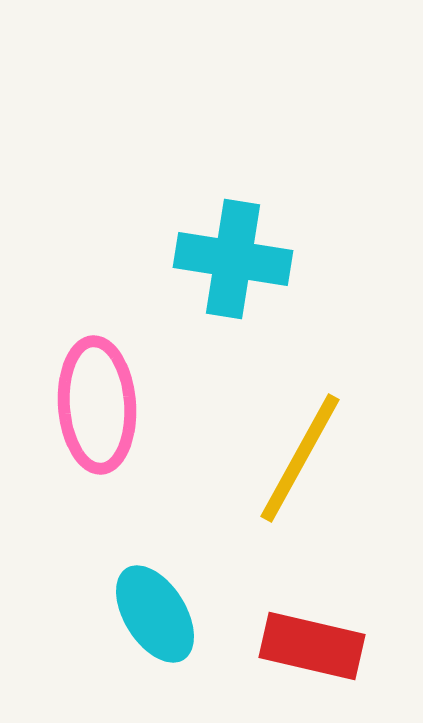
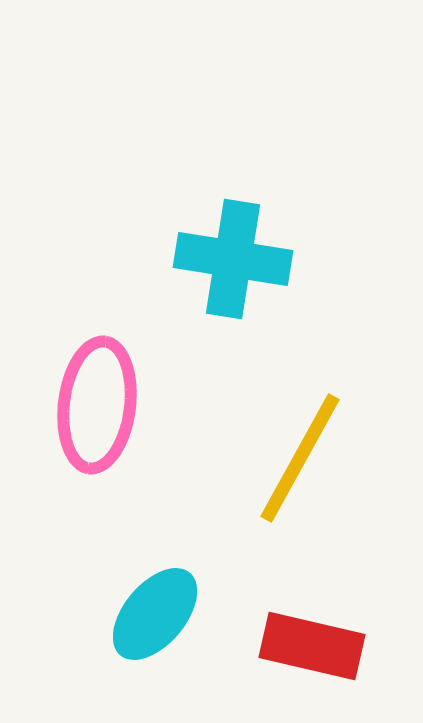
pink ellipse: rotated 11 degrees clockwise
cyan ellipse: rotated 72 degrees clockwise
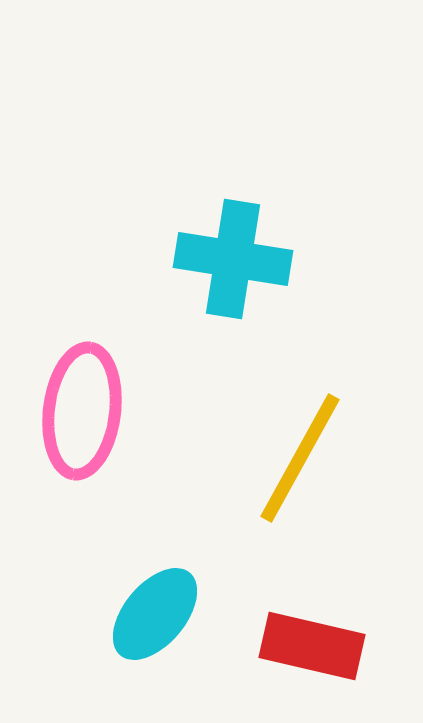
pink ellipse: moved 15 px left, 6 px down
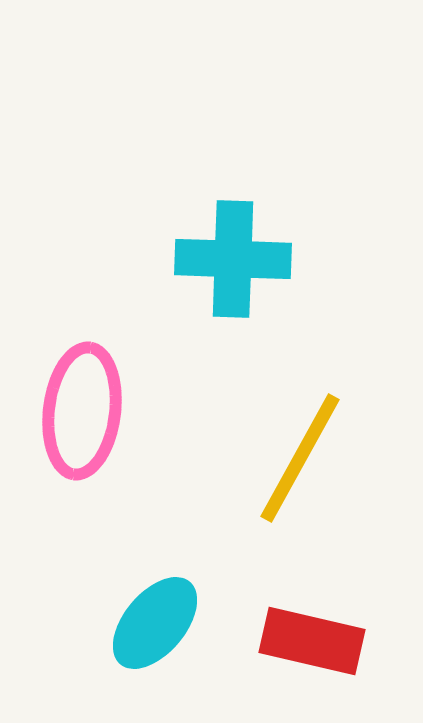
cyan cross: rotated 7 degrees counterclockwise
cyan ellipse: moved 9 px down
red rectangle: moved 5 px up
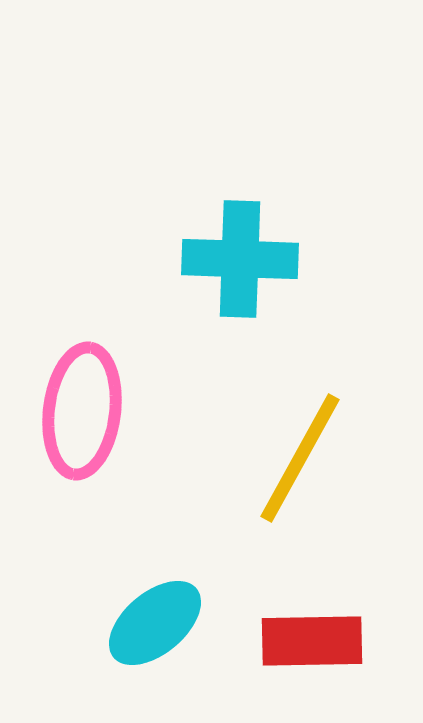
cyan cross: moved 7 px right
cyan ellipse: rotated 10 degrees clockwise
red rectangle: rotated 14 degrees counterclockwise
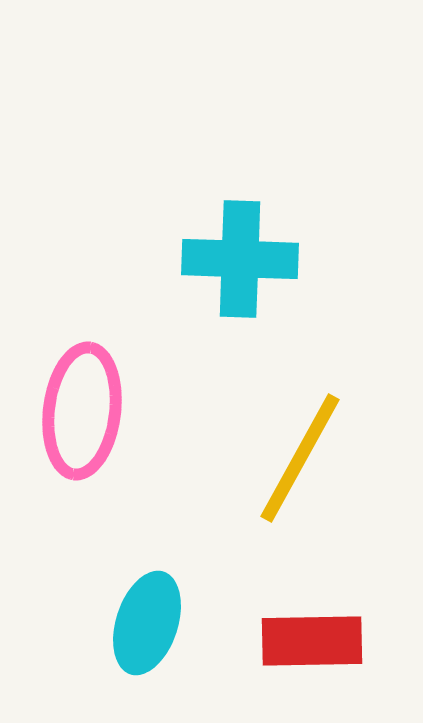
cyan ellipse: moved 8 px left; rotated 32 degrees counterclockwise
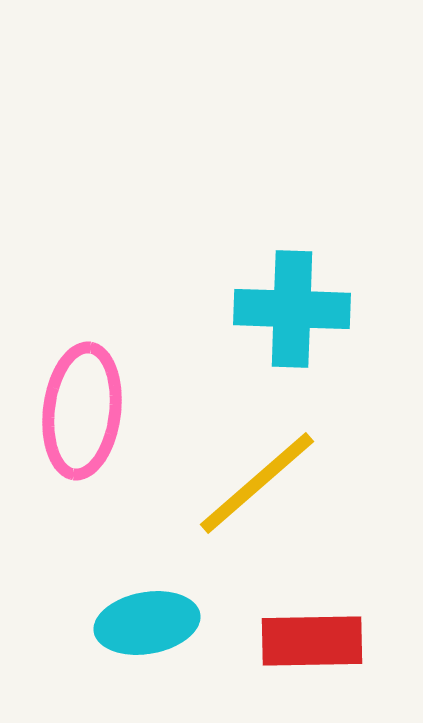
cyan cross: moved 52 px right, 50 px down
yellow line: moved 43 px left, 25 px down; rotated 20 degrees clockwise
cyan ellipse: rotated 62 degrees clockwise
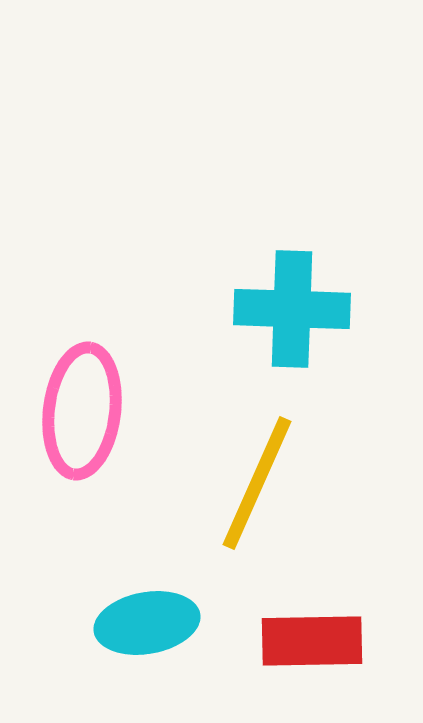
yellow line: rotated 25 degrees counterclockwise
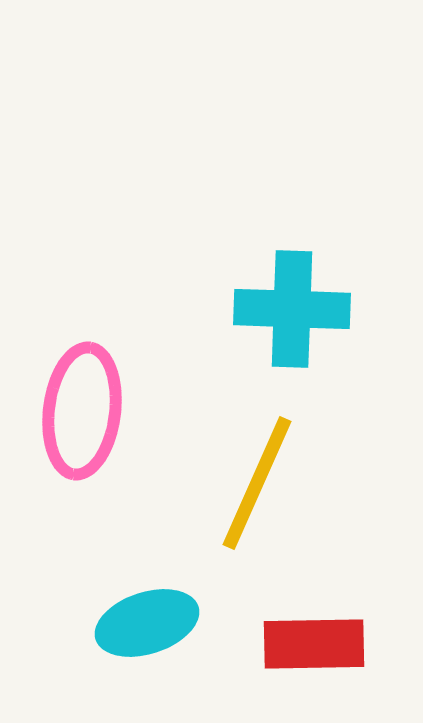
cyan ellipse: rotated 8 degrees counterclockwise
red rectangle: moved 2 px right, 3 px down
